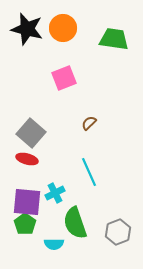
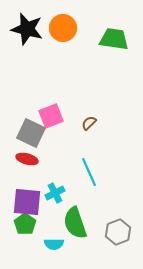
pink square: moved 13 px left, 38 px down
gray square: rotated 16 degrees counterclockwise
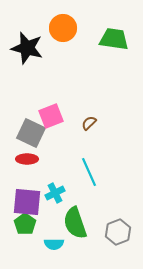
black star: moved 19 px down
red ellipse: rotated 15 degrees counterclockwise
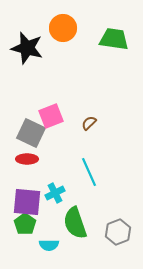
cyan semicircle: moved 5 px left, 1 px down
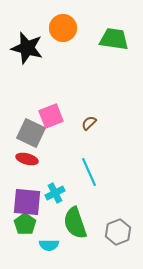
red ellipse: rotated 15 degrees clockwise
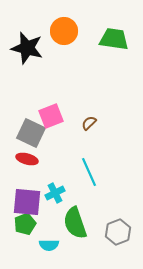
orange circle: moved 1 px right, 3 px down
green pentagon: rotated 15 degrees clockwise
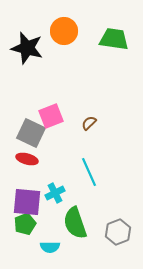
cyan semicircle: moved 1 px right, 2 px down
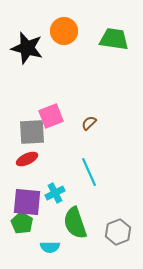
gray square: moved 1 px right, 1 px up; rotated 28 degrees counterclockwise
red ellipse: rotated 40 degrees counterclockwise
green pentagon: moved 3 px left, 1 px up; rotated 20 degrees counterclockwise
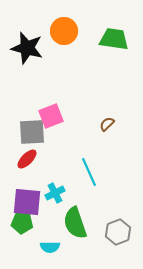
brown semicircle: moved 18 px right, 1 px down
red ellipse: rotated 20 degrees counterclockwise
green pentagon: rotated 25 degrees counterclockwise
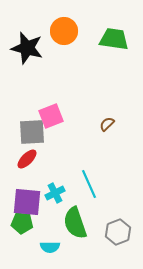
cyan line: moved 12 px down
